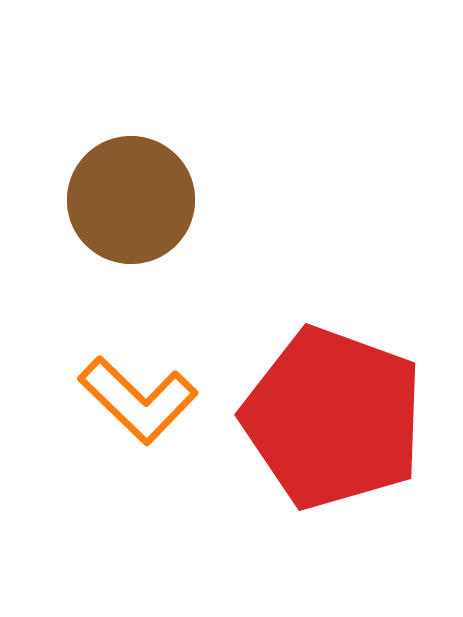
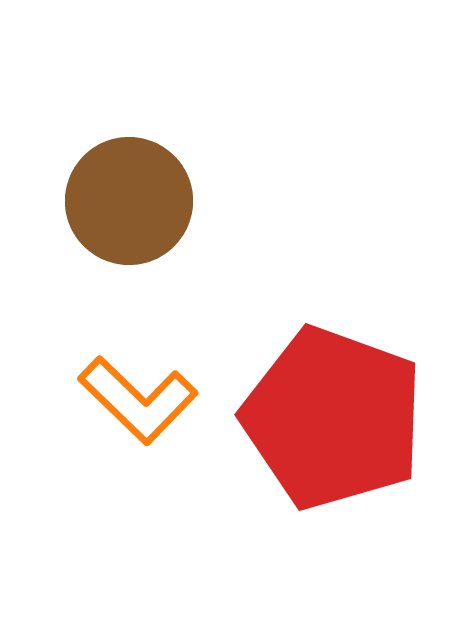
brown circle: moved 2 px left, 1 px down
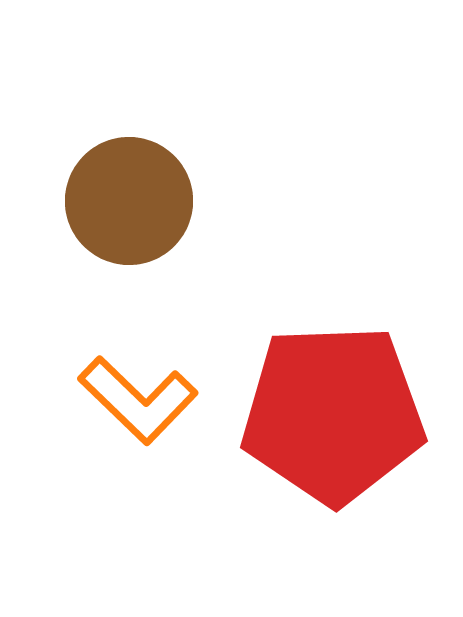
red pentagon: moved 4 px up; rotated 22 degrees counterclockwise
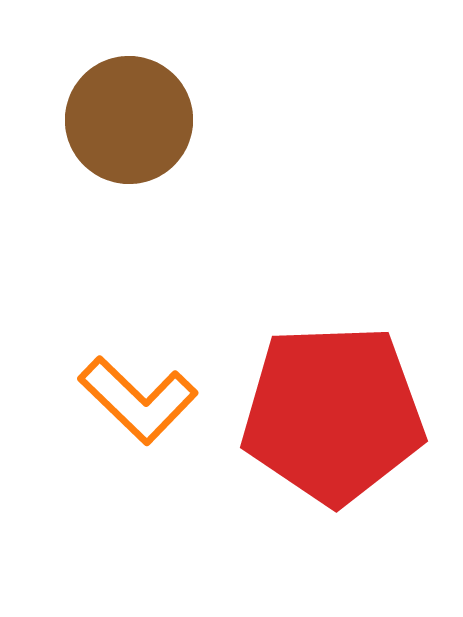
brown circle: moved 81 px up
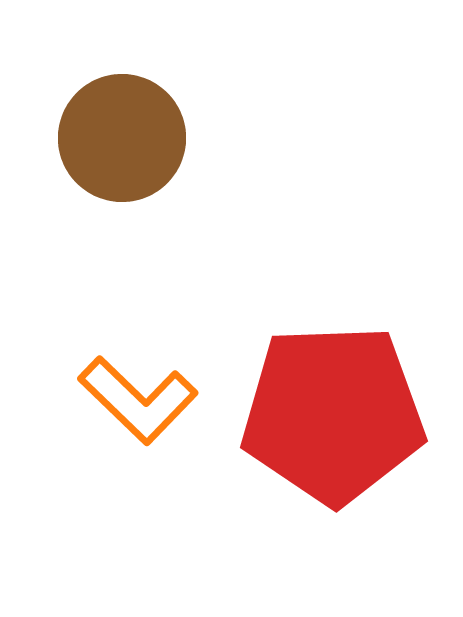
brown circle: moved 7 px left, 18 px down
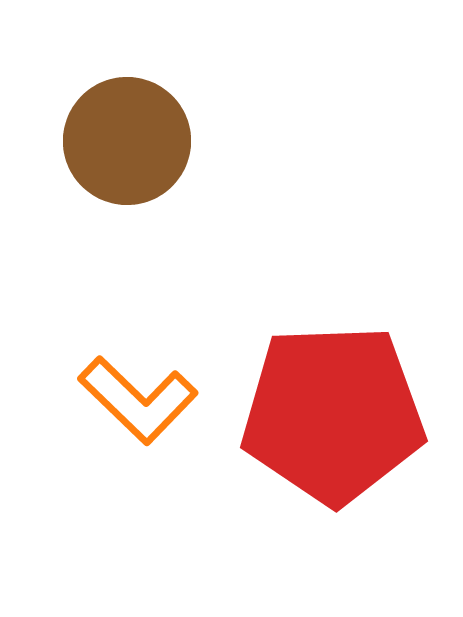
brown circle: moved 5 px right, 3 px down
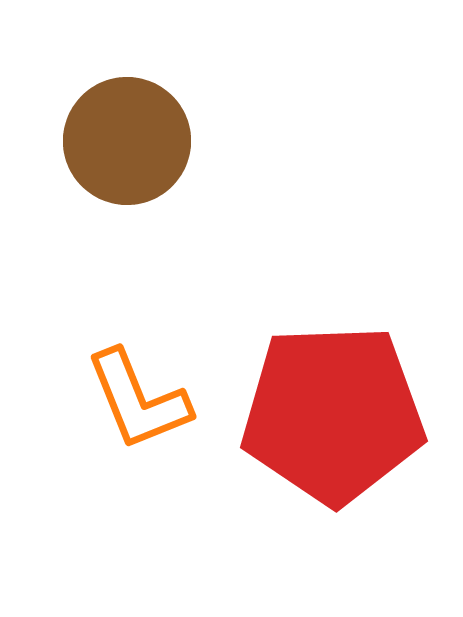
orange L-shape: rotated 24 degrees clockwise
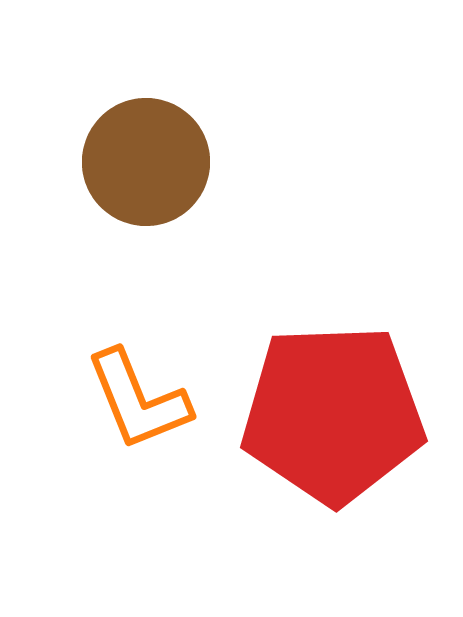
brown circle: moved 19 px right, 21 px down
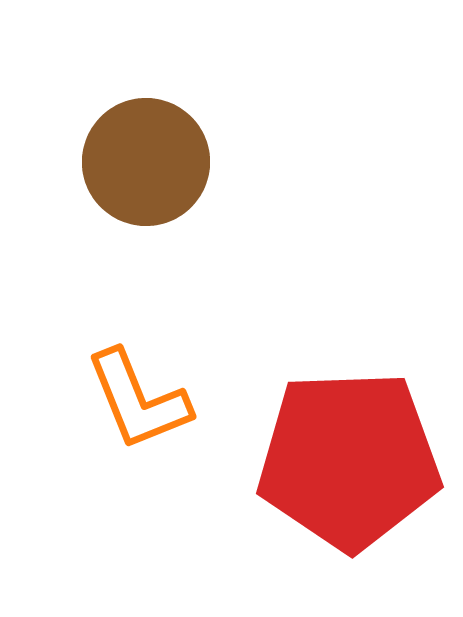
red pentagon: moved 16 px right, 46 px down
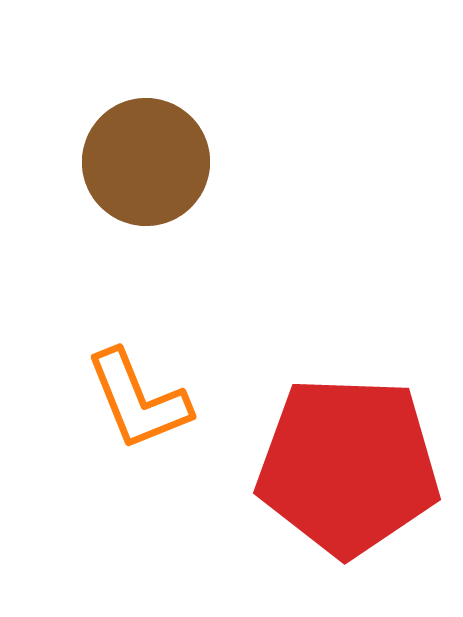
red pentagon: moved 1 px left, 6 px down; rotated 4 degrees clockwise
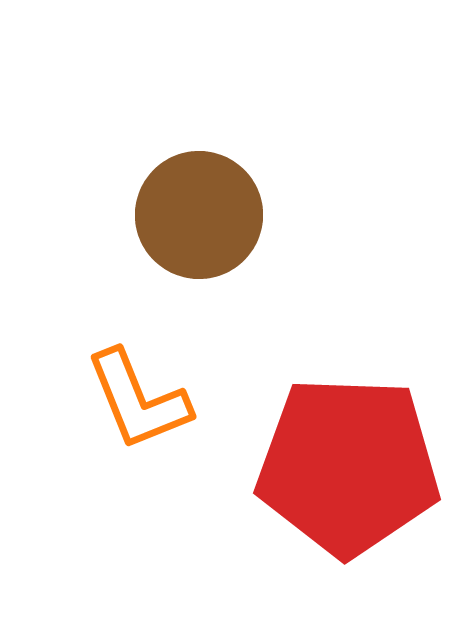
brown circle: moved 53 px right, 53 px down
